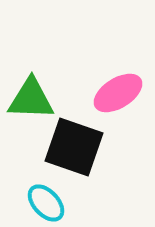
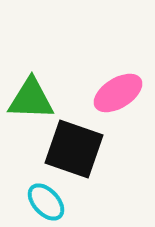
black square: moved 2 px down
cyan ellipse: moved 1 px up
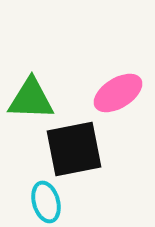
black square: rotated 30 degrees counterclockwise
cyan ellipse: rotated 27 degrees clockwise
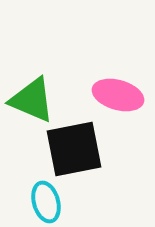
pink ellipse: moved 2 px down; rotated 48 degrees clockwise
green triangle: moved 1 px right, 1 px down; rotated 21 degrees clockwise
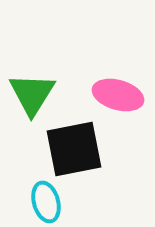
green triangle: moved 6 px up; rotated 39 degrees clockwise
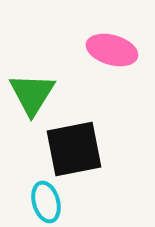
pink ellipse: moved 6 px left, 45 px up
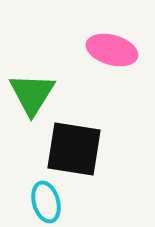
black square: rotated 20 degrees clockwise
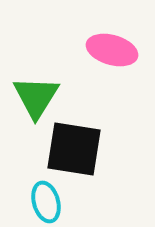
green triangle: moved 4 px right, 3 px down
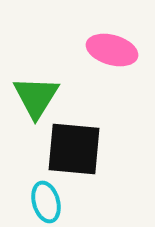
black square: rotated 4 degrees counterclockwise
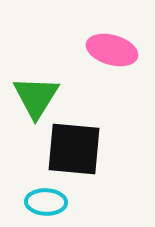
cyan ellipse: rotated 72 degrees counterclockwise
